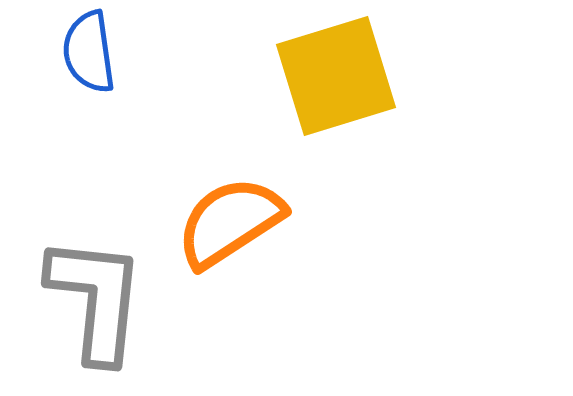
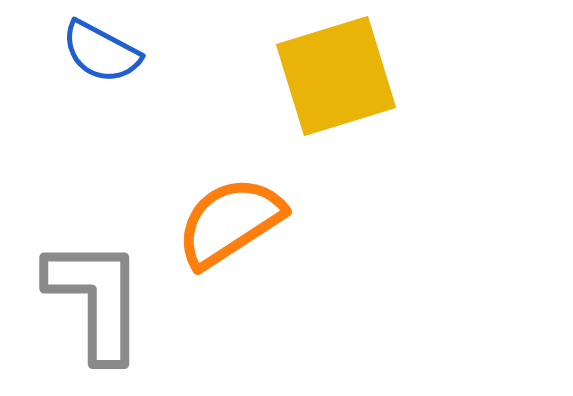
blue semicircle: moved 12 px right; rotated 54 degrees counterclockwise
gray L-shape: rotated 6 degrees counterclockwise
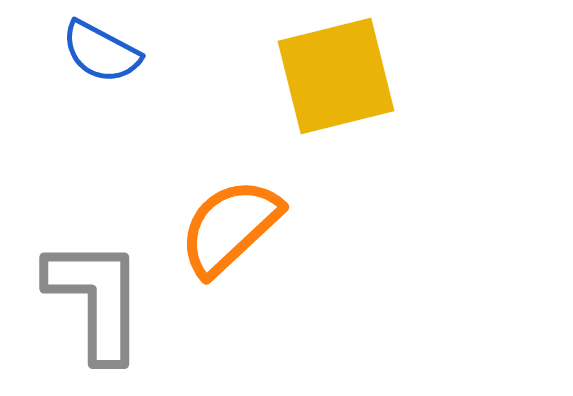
yellow square: rotated 3 degrees clockwise
orange semicircle: moved 5 px down; rotated 10 degrees counterclockwise
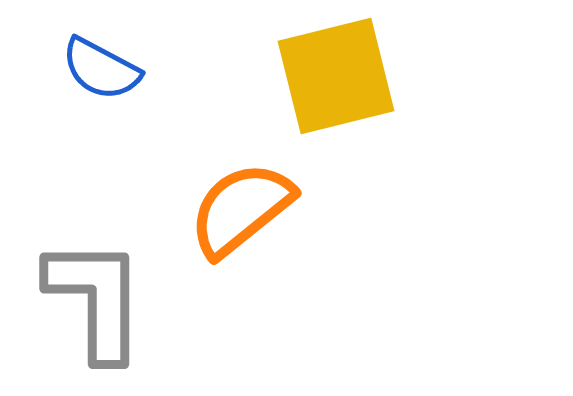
blue semicircle: moved 17 px down
orange semicircle: moved 11 px right, 18 px up; rotated 4 degrees clockwise
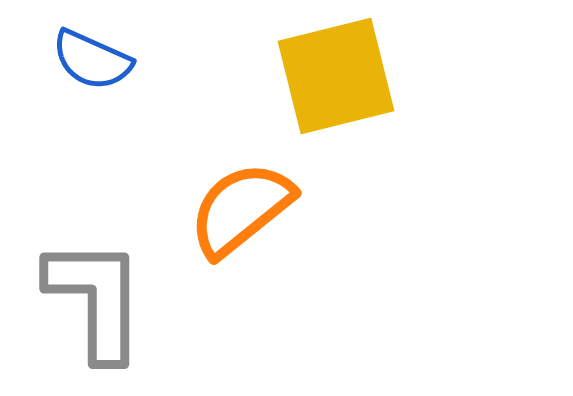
blue semicircle: moved 9 px left, 9 px up; rotated 4 degrees counterclockwise
